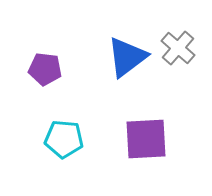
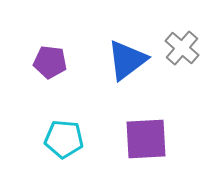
gray cross: moved 4 px right
blue triangle: moved 3 px down
purple pentagon: moved 5 px right, 7 px up
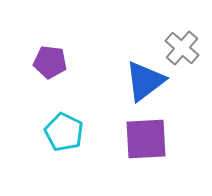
blue triangle: moved 18 px right, 21 px down
cyan pentagon: moved 7 px up; rotated 21 degrees clockwise
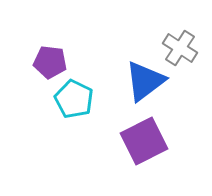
gray cross: moved 2 px left; rotated 8 degrees counterclockwise
cyan pentagon: moved 10 px right, 33 px up
purple square: moved 2 px left, 2 px down; rotated 24 degrees counterclockwise
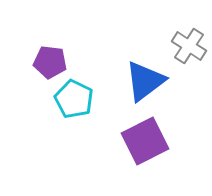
gray cross: moved 9 px right, 2 px up
purple square: moved 1 px right
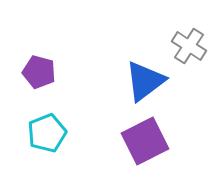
purple pentagon: moved 11 px left, 10 px down; rotated 8 degrees clockwise
cyan pentagon: moved 27 px left, 34 px down; rotated 24 degrees clockwise
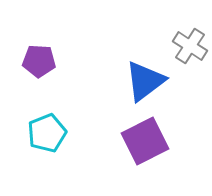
gray cross: moved 1 px right
purple pentagon: moved 11 px up; rotated 12 degrees counterclockwise
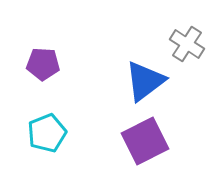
gray cross: moved 3 px left, 2 px up
purple pentagon: moved 4 px right, 3 px down
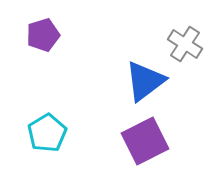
gray cross: moved 2 px left
purple pentagon: moved 29 px up; rotated 20 degrees counterclockwise
cyan pentagon: rotated 9 degrees counterclockwise
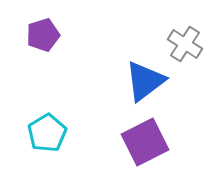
purple square: moved 1 px down
